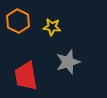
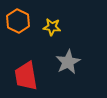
gray star: rotated 10 degrees counterclockwise
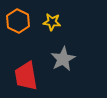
yellow star: moved 5 px up
gray star: moved 5 px left, 3 px up
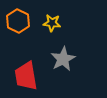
yellow star: moved 1 px down
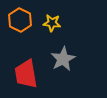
orange hexagon: moved 2 px right, 1 px up
red trapezoid: moved 2 px up
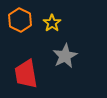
yellow star: rotated 30 degrees clockwise
gray star: moved 2 px right, 3 px up
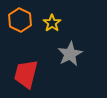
gray star: moved 5 px right, 2 px up
red trapezoid: rotated 24 degrees clockwise
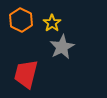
orange hexagon: moved 1 px right
gray star: moved 8 px left, 7 px up
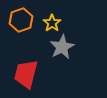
orange hexagon: rotated 15 degrees clockwise
